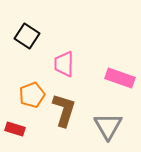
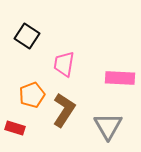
pink trapezoid: rotated 8 degrees clockwise
pink rectangle: rotated 16 degrees counterclockwise
brown L-shape: rotated 16 degrees clockwise
red rectangle: moved 1 px up
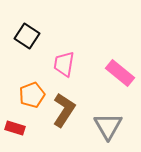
pink rectangle: moved 5 px up; rotated 36 degrees clockwise
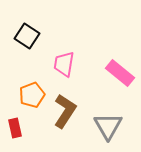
brown L-shape: moved 1 px right, 1 px down
red rectangle: rotated 60 degrees clockwise
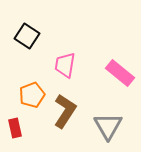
pink trapezoid: moved 1 px right, 1 px down
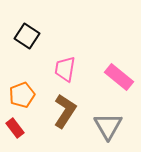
pink trapezoid: moved 4 px down
pink rectangle: moved 1 px left, 4 px down
orange pentagon: moved 10 px left
red rectangle: rotated 24 degrees counterclockwise
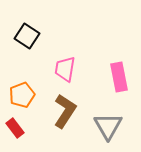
pink rectangle: rotated 40 degrees clockwise
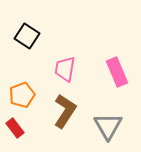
pink rectangle: moved 2 px left, 5 px up; rotated 12 degrees counterclockwise
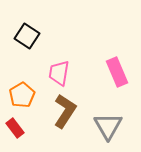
pink trapezoid: moved 6 px left, 4 px down
orange pentagon: rotated 10 degrees counterclockwise
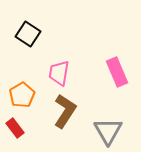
black square: moved 1 px right, 2 px up
gray triangle: moved 5 px down
